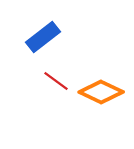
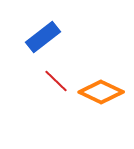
red line: rotated 8 degrees clockwise
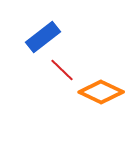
red line: moved 6 px right, 11 px up
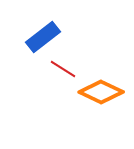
red line: moved 1 px right, 1 px up; rotated 12 degrees counterclockwise
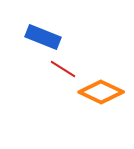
blue rectangle: rotated 60 degrees clockwise
